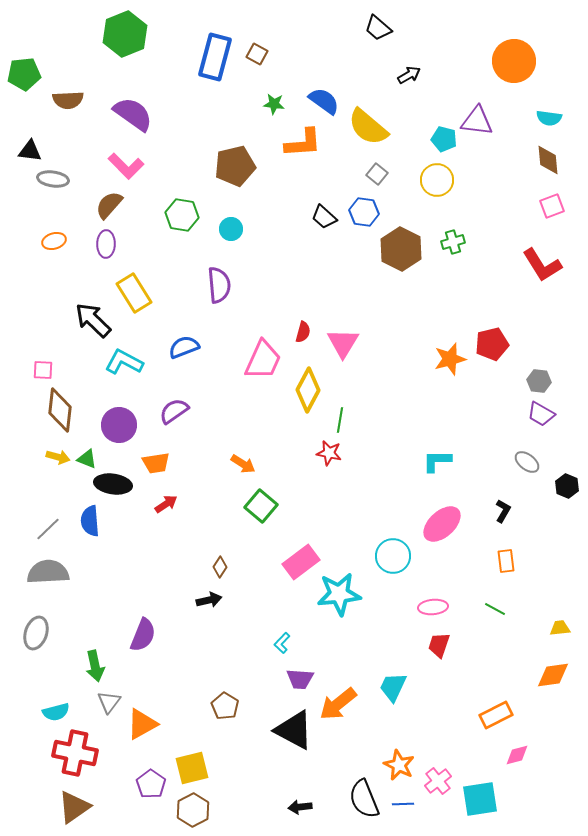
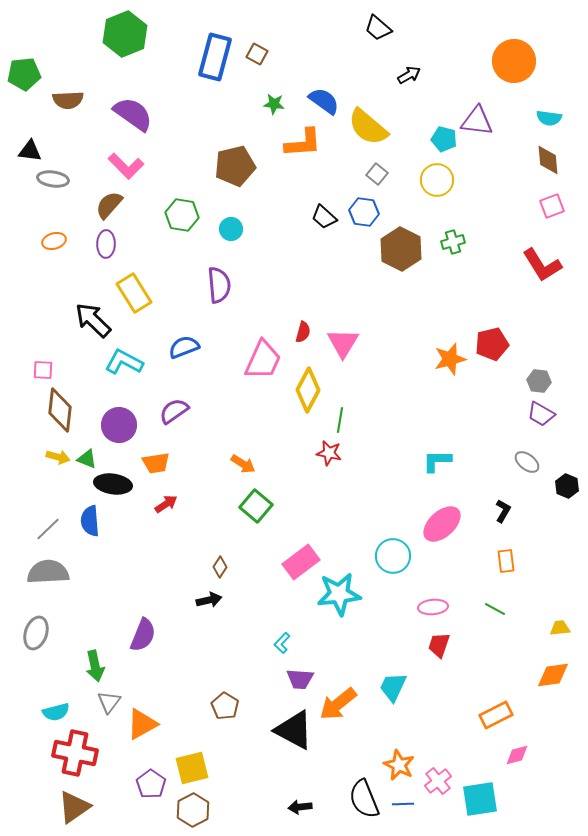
green square at (261, 506): moved 5 px left
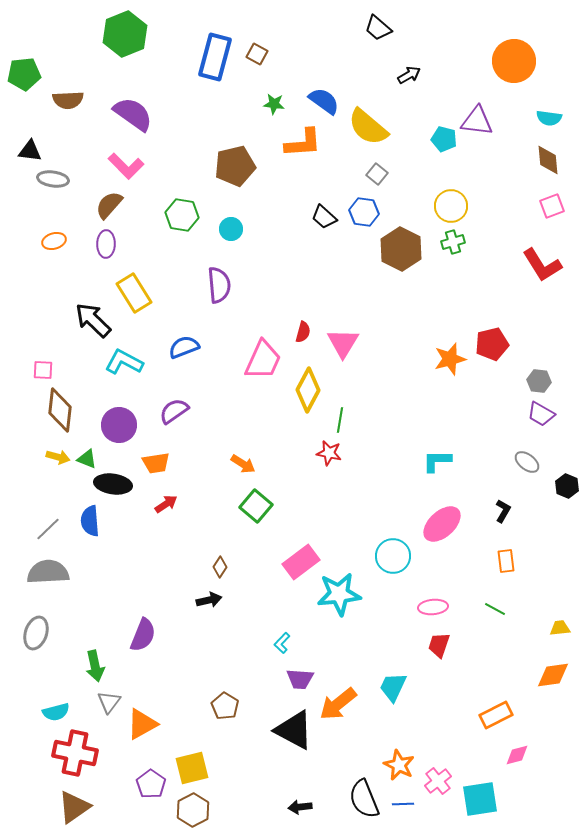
yellow circle at (437, 180): moved 14 px right, 26 px down
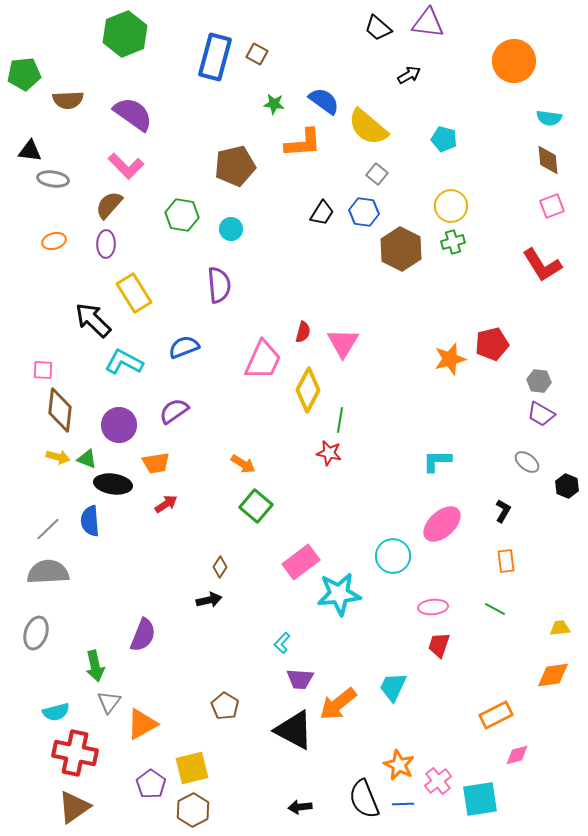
purple triangle at (477, 121): moved 49 px left, 98 px up
black trapezoid at (324, 217): moved 2 px left, 4 px up; rotated 100 degrees counterclockwise
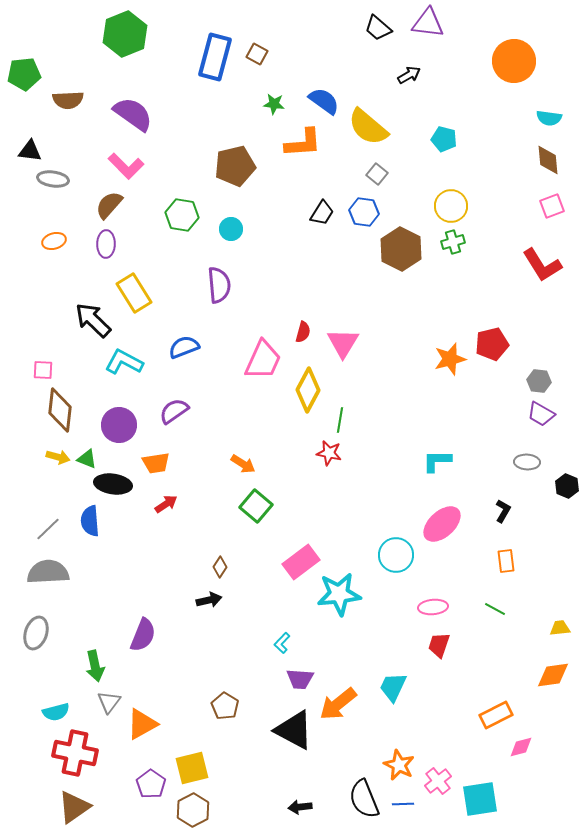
gray ellipse at (527, 462): rotated 35 degrees counterclockwise
cyan circle at (393, 556): moved 3 px right, 1 px up
pink diamond at (517, 755): moved 4 px right, 8 px up
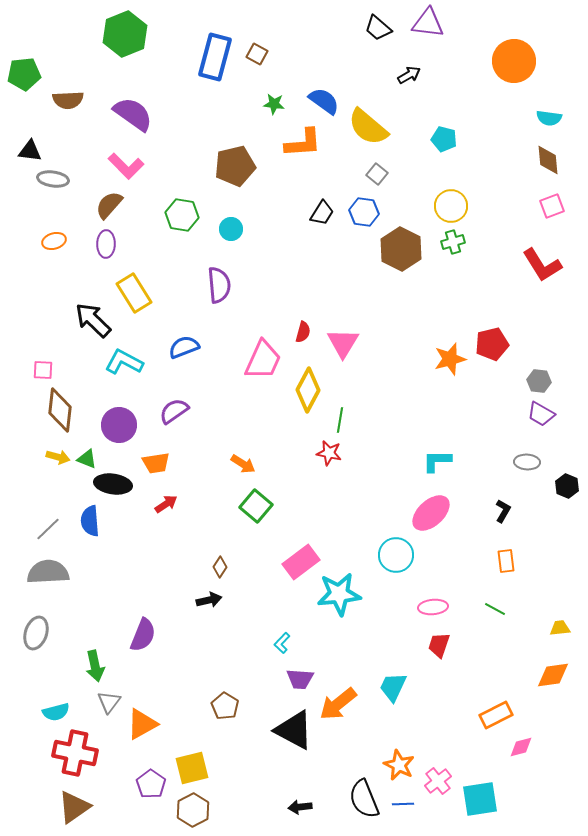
pink ellipse at (442, 524): moved 11 px left, 11 px up
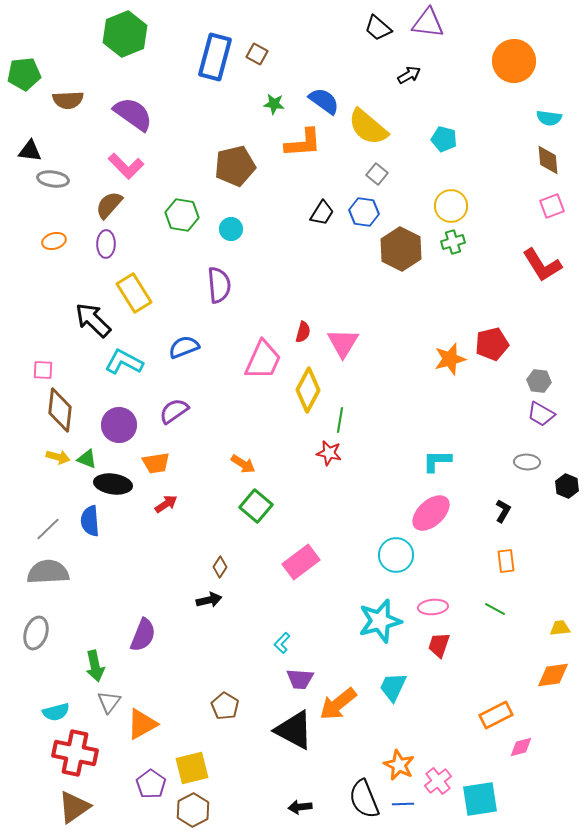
cyan star at (339, 594): moved 41 px right, 27 px down; rotated 9 degrees counterclockwise
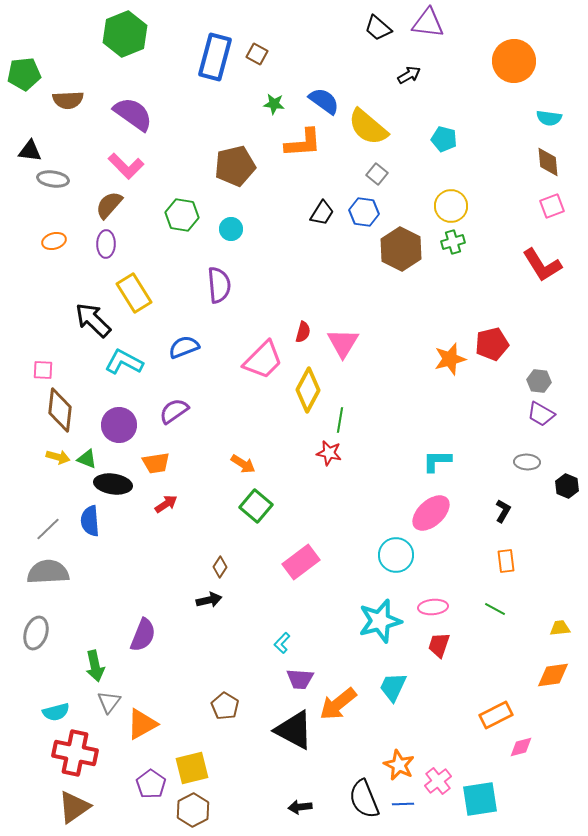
brown diamond at (548, 160): moved 2 px down
pink trapezoid at (263, 360): rotated 21 degrees clockwise
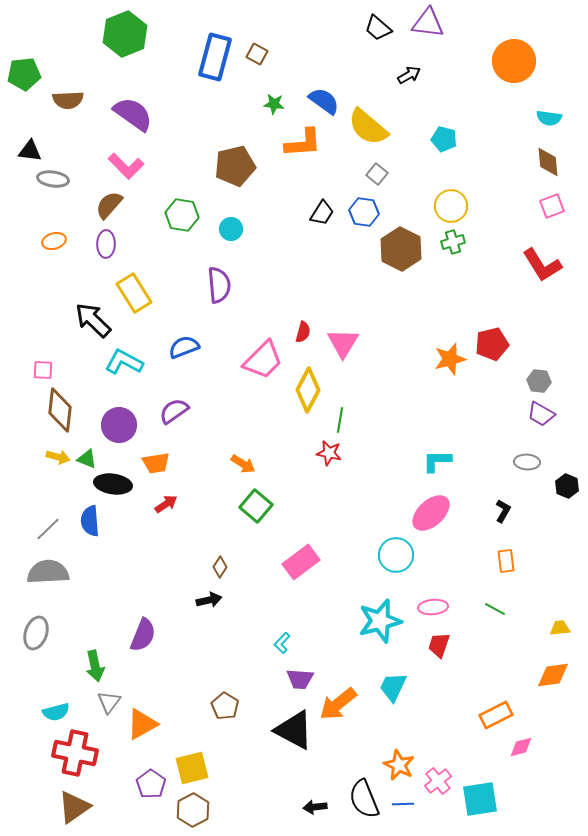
black arrow at (300, 807): moved 15 px right
